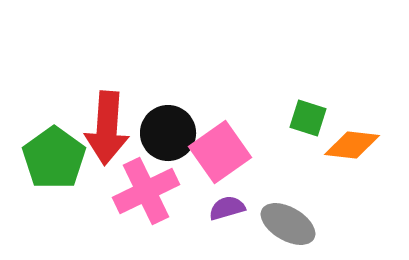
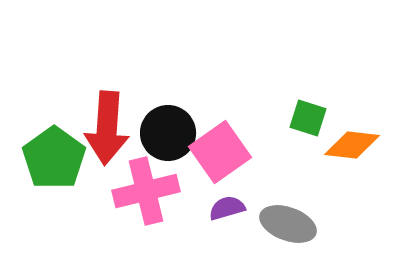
pink cross: rotated 12 degrees clockwise
gray ellipse: rotated 10 degrees counterclockwise
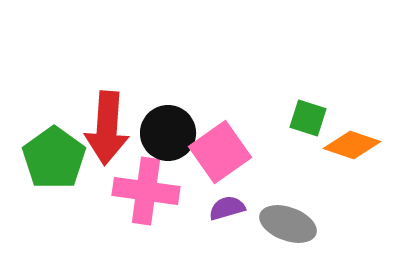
orange diamond: rotated 12 degrees clockwise
pink cross: rotated 22 degrees clockwise
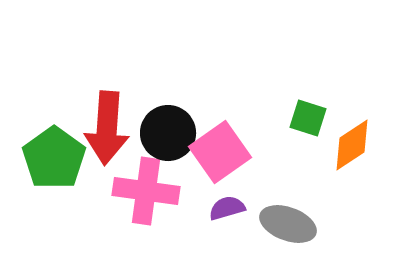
orange diamond: rotated 52 degrees counterclockwise
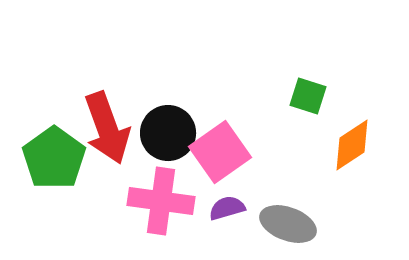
green square: moved 22 px up
red arrow: rotated 24 degrees counterclockwise
pink cross: moved 15 px right, 10 px down
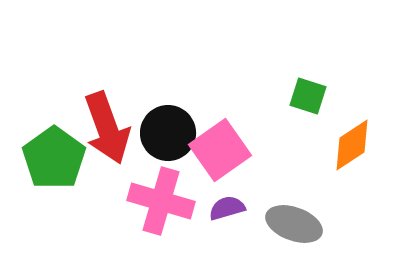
pink square: moved 2 px up
pink cross: rotated 8 degrees clockwise
gray ellipse: moved 6 px right
